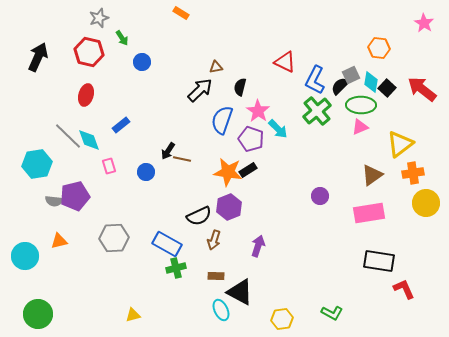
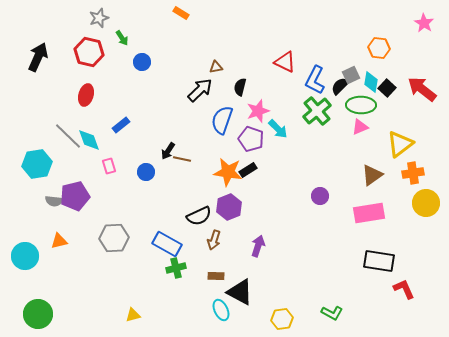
pink star at (258, 111): rotated 20 degrees clockwise
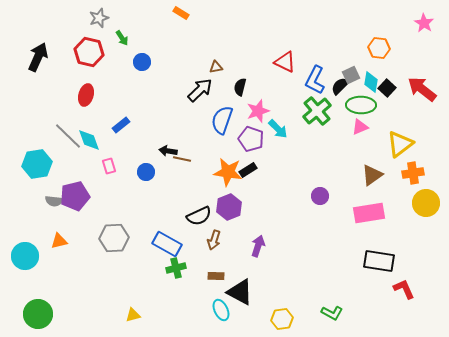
black arrow at (168, 151): rotated 66 degrees clockwise
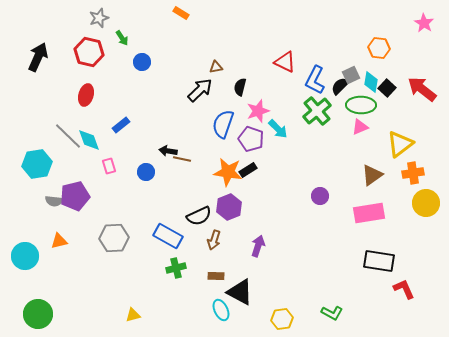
blue semicircle at (222, 120): moved 1 px right, 4 px down
blue rectangle at (167, 244): moved 1 px right, 8 px up
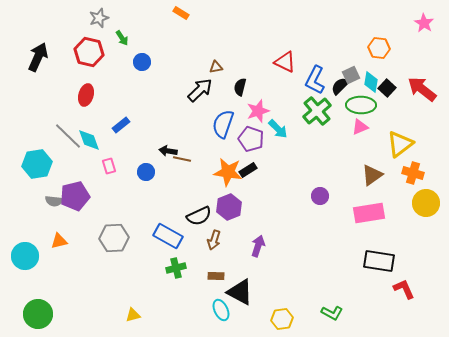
orange cross at (413, 173): rotated 25 degrees clockwise
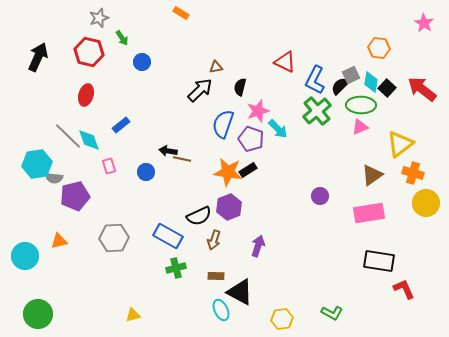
gray semicircle at (54, 201): moved 23 px up
